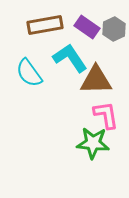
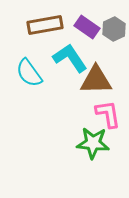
pink L-shape: moved 2 px right, 1 px up
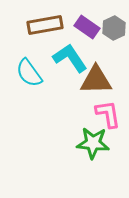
gray hexagon: moved 1 px up
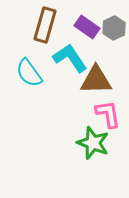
brown rectangle: rotated 64 degrees counterclockwise
green star: rotated 16 degrees clockwise
